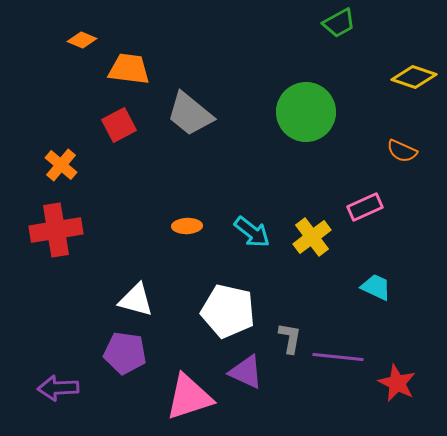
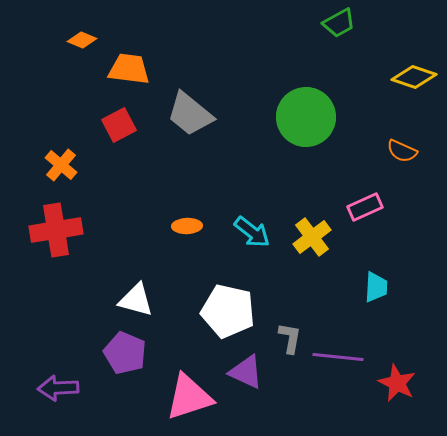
green circle: moved 5 px down
cyan trapezoid: rotated 68 degrees clockwise
purple pentagon: rotated 15 degrees clockwise
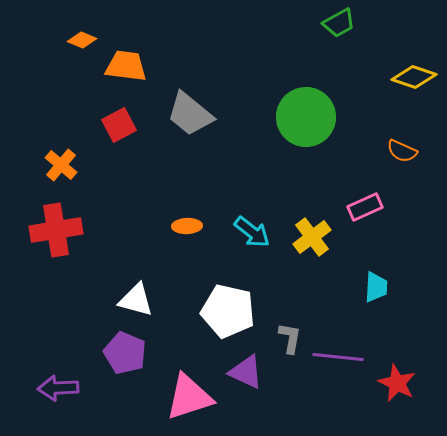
orange trapezoid: moved 3 px left, 3 px up
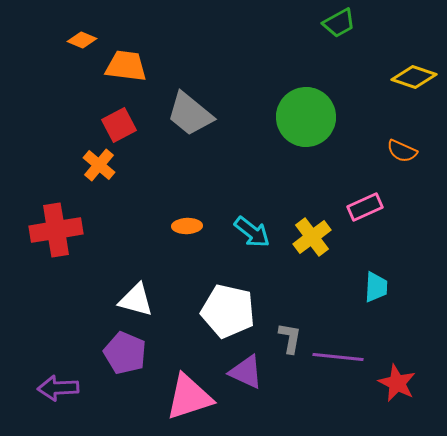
orange cross: moved 38 px right
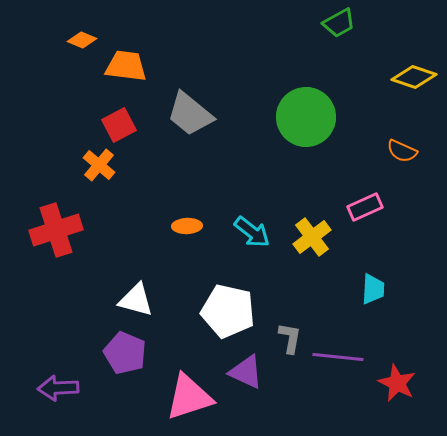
red cross: rotated 9 degrees counterclockwise
cyan trapezoid: moved 3 px left, 2 px down
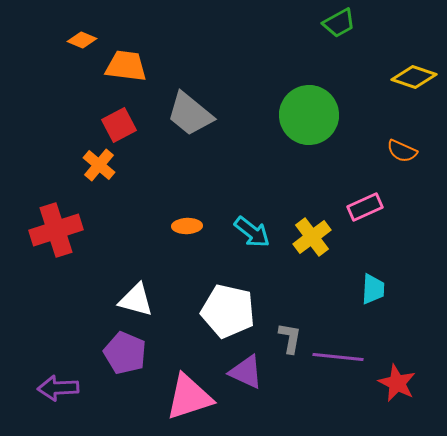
green circle: moved 3 px right, 2 px up
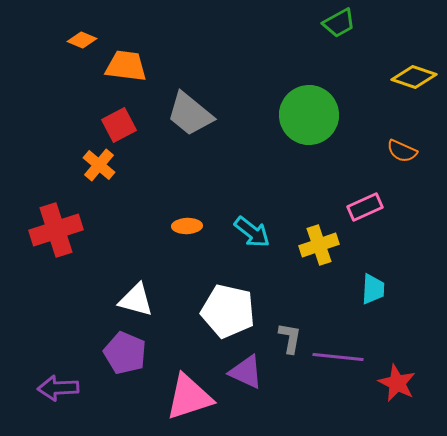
yellow cross: moved 7 px right, 8 px down; rotated 18 degrees clockwise
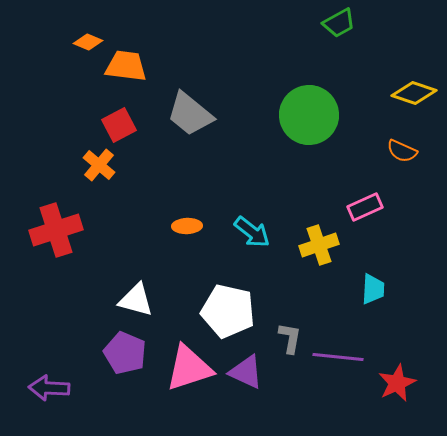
orange diamond: moved 6 px right, 2 px down
yellow diamond: moved 16 px down
red star: rotated 21 degrees clockwise
purple arrow: moved 9 px left; rotated 6 degrees clockwise
pink triangle: moved 29 px up
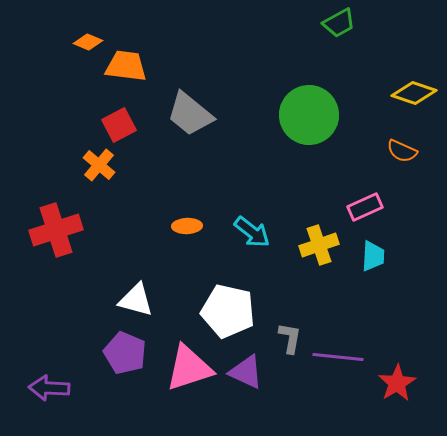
cyan trapezoid: moved 33 px up
red star: rotated 6 degrees counterclockwise
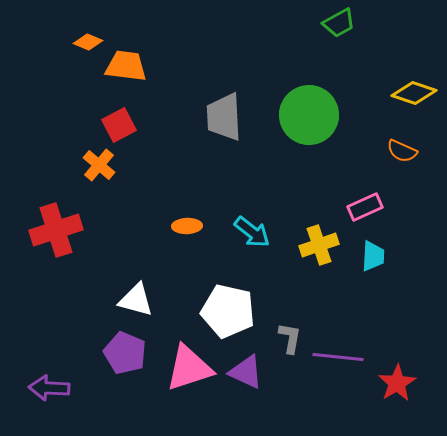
gray trapezoid: moved 34 px right, 3 px down; rotated 48 degrees clockwise
